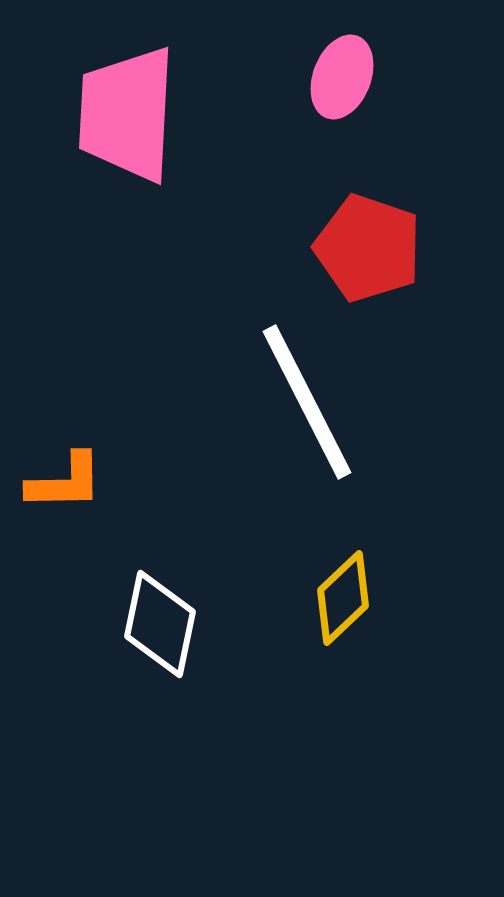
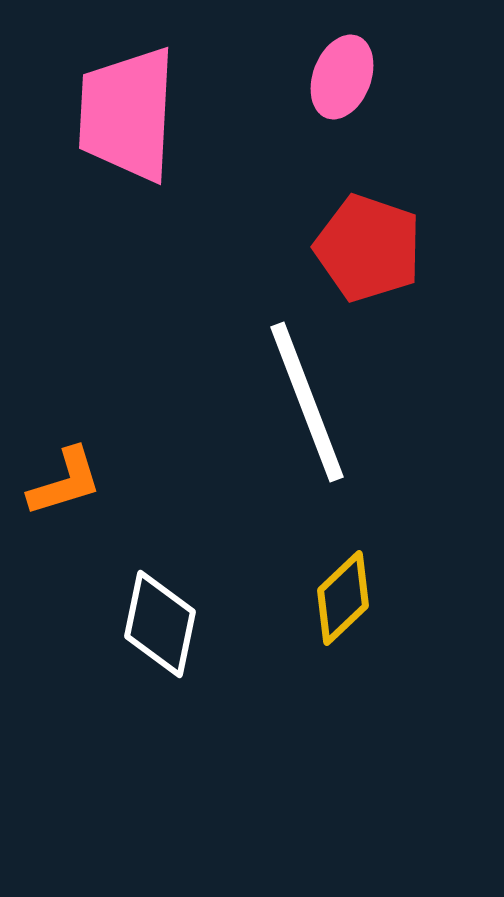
white line: rotated 6 degrees clockwise
orange L-shape: rotated 16 degrees counterclockwise
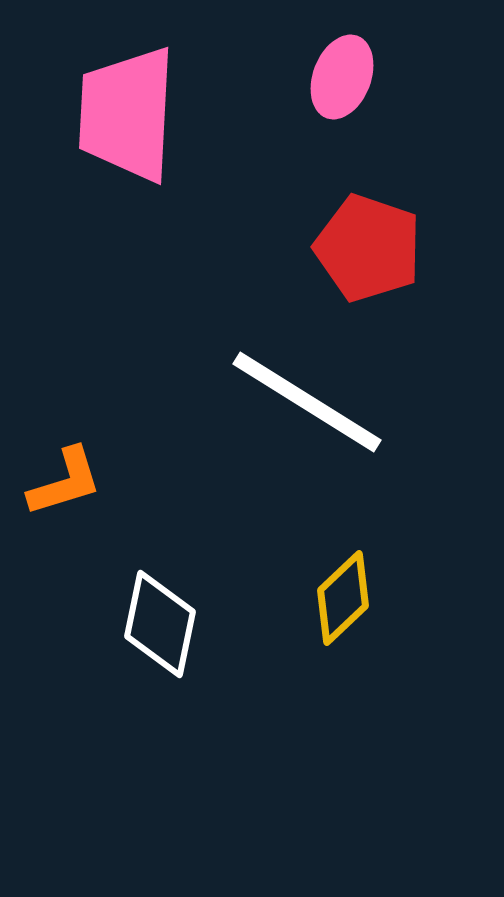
white line: rotated 37 degrees counterclockwise
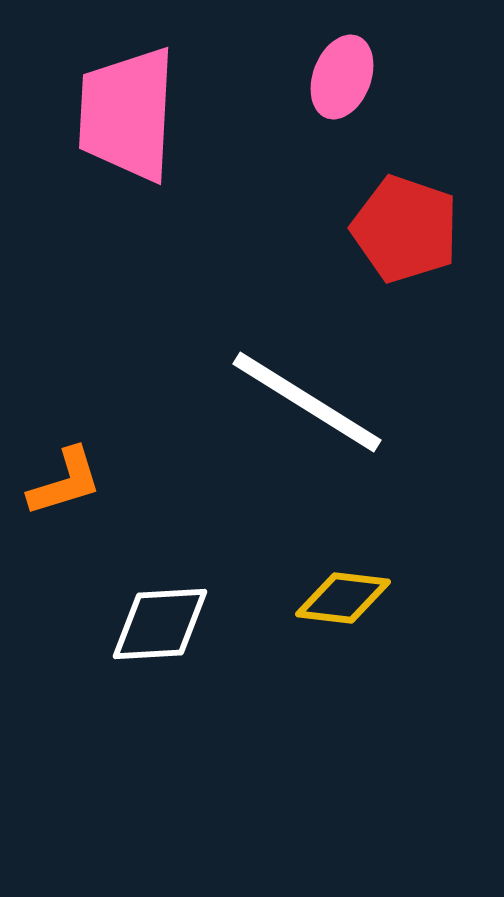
red pentagon: moved 37 px right, 19 px up
yellow diamond: rotated 50 degrees clockwise
white diamond: rotated 75 degrees clockwise
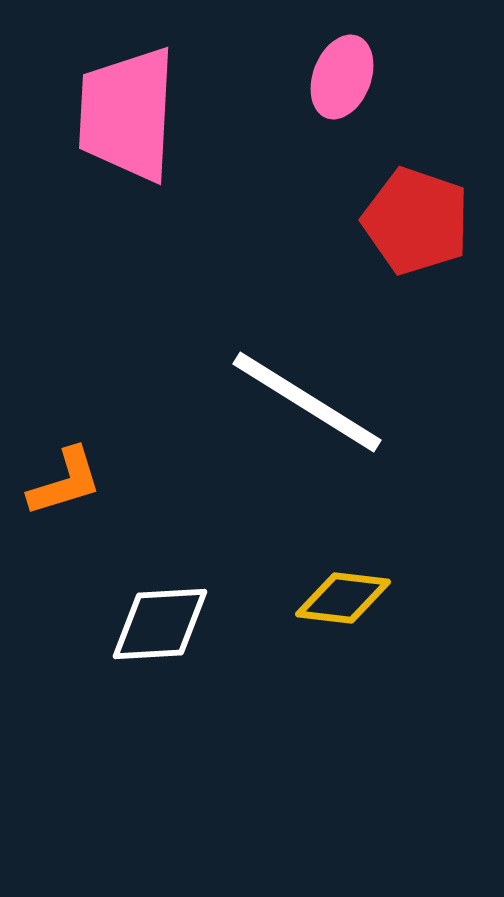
red pentagon: moved 11 px right, 8 px up
